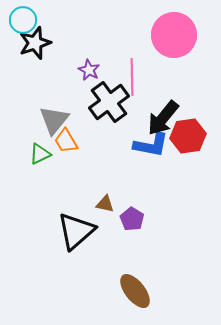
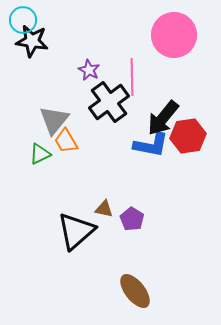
black star: moved 3 px left, 2 px up; rotated 28 degrees clockwise
brown triangle: moved 1 px left, 5 px down
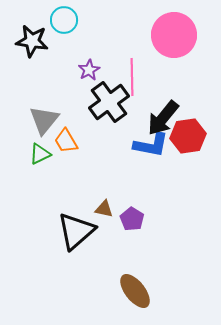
cyan circle: moved 41 px right
purple star: rotated 15 degrees clockwise
gray triangle: moved 10 px left
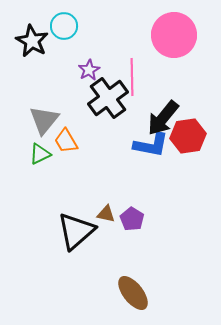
cyan circle: moved 6 px down
black star: rotated 20 degrees clockwise
black cross: moved 1 px left, 4 px up
brown triangle: moved 2 px right, 5 px down
brown ellipse: moved 2 px left, 2 px down
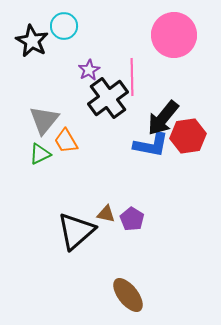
brown ellipse: moved 5 px left, 2 px down
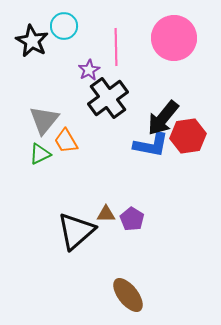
pink circle: moved 3 px down
pink line: moved 16 px left, 30 px up
brown triangle: rotated 12 degrees counterclockwise
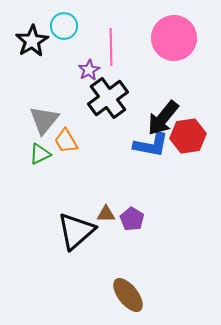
black star: rotated 12 degrees clockwise
pink line: moved 5 px left
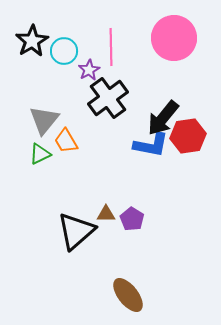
cyan circle: moved 25 px down
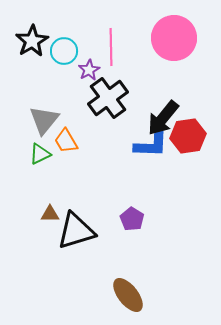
blue L-shape: rotated 9 degrees counterclockwise
brown triangle: moved 56 px left
black triangle: rotated 24 degrees clockwise
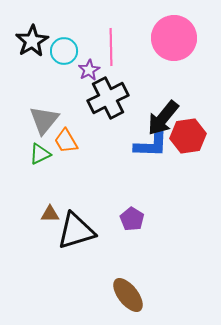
black cross: rotated 9 degrees clockwise
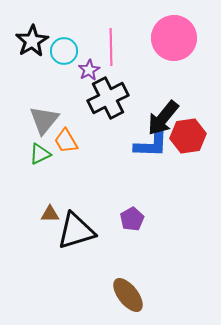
purple pentagon: rotated 10 degrees clockwise
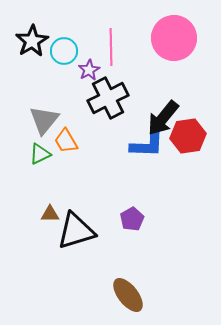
blue L-shape: moved 4 px left
